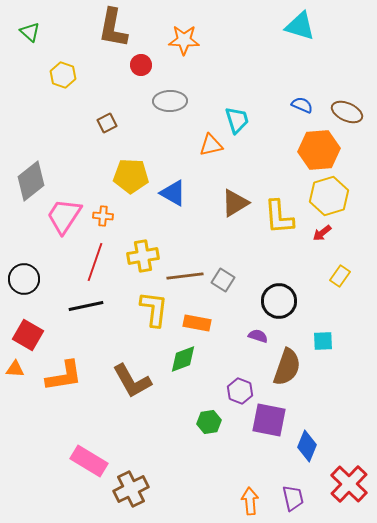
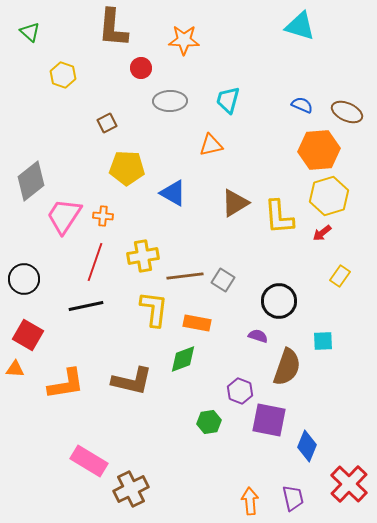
brown L-shape at (113, 28): rotated 6 degrees counterclockwise
red circle at (141, 65): moved 3 px down
cyan trapezoid at (237, 120): moved 9 px left, 20 px up; rotated 148 degrees counterclockwise
yellow pentagon at (131, 176): moved 4 px left, 8 px up
orange L-shape at (64, 376): moved 2 px right, 8 px down
brown L-shape at (132, 381): rotated 48 degrees counterclockwise
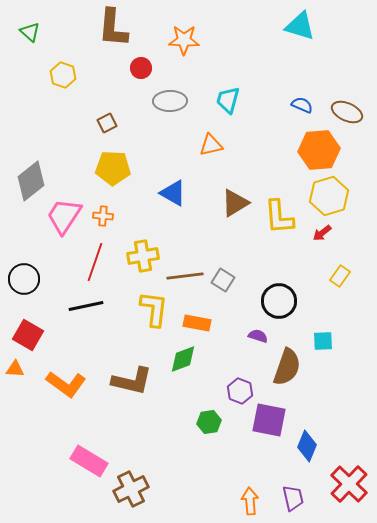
yellow pentagon at (127, 168): moved 14 px left
orange L-shape at (66, 384): rotated 45 degrees clockwise
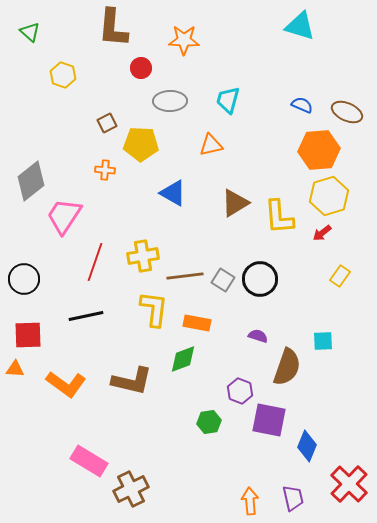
yellow pentagon at (113, 168): moved 28 px right, 24 px up
orange cross at (103, 216): moved 2 px right, 46 px up
black circle at (279, 301): moved 19 px left, 22 px up
black line at (86, 306): moved 10 px down
red square at (28, 335): rotated 32 degrees counterclockwise
